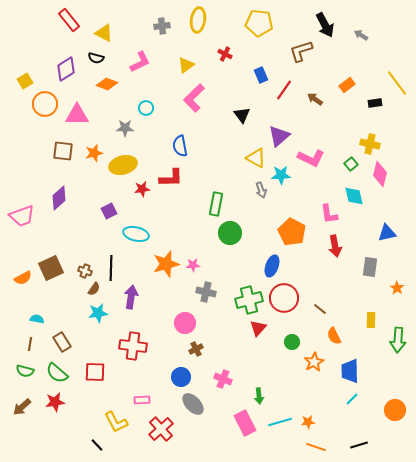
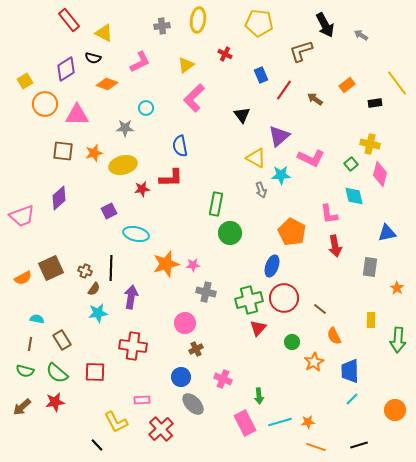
black semicircle at (96, 58): moved 3 px left
brown rectangle at (62, 342): moved 2 px up
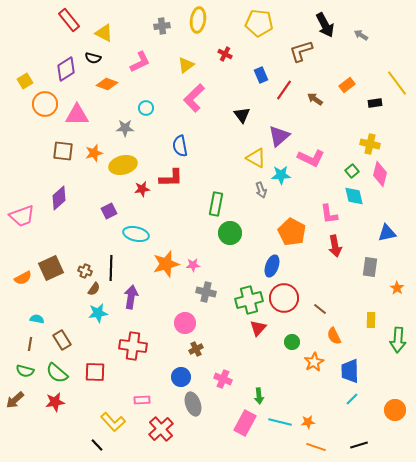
green square at (351, 164): moved 1 px right, 7 px down
gray ellipse at (193, 404): rotated 25 degrees clockwise
brown arrow at (22, 407): moved 7 px left, 7 px up
yellow L-shape at (116, 422): moved 3 px left; rotated 15 degrees counterclockwise
cyan line at (280, 422): rotated 30 degrees clockwise
pink rectangle at (245, 423): rotated 55 degrees clockwise
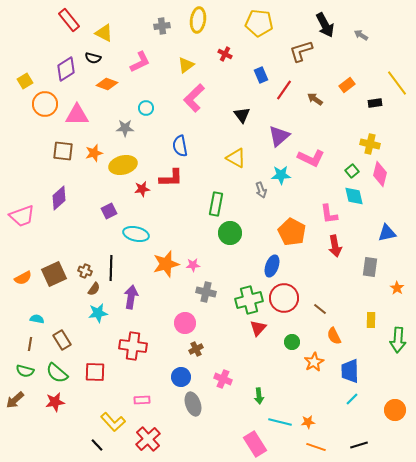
yellow triangle at (256, 158): moved 20 px left
brown square at (51, 268): moved 3 px right, 6 px down
pink rectangle at (245, 423): moved 10 px right, 21 px down; rotated 60 degrees counterclockwise
red cross at (161, 429): moved 13 px left, 10 px down
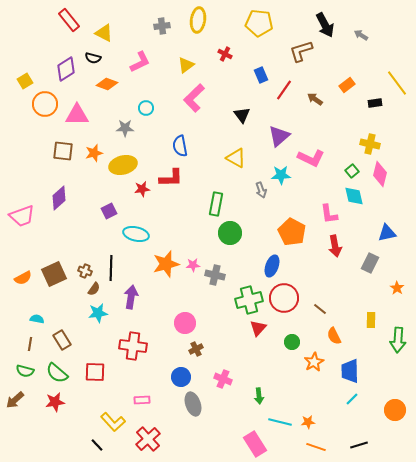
gray rectangle at (370, 267): moved 4 px up; rotated 18 degrees clockwise
gray cross at (206, 292): moved 9 px right, 17 px up
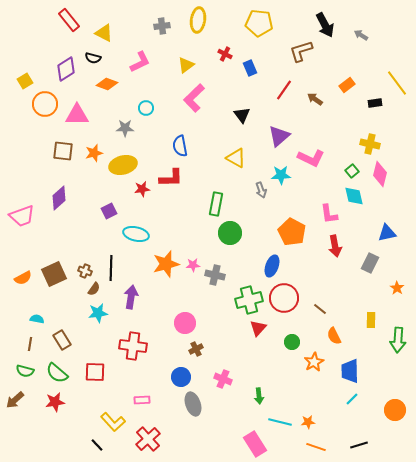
blue rectangle at (261, 75): moved 11 px left, 7 px up
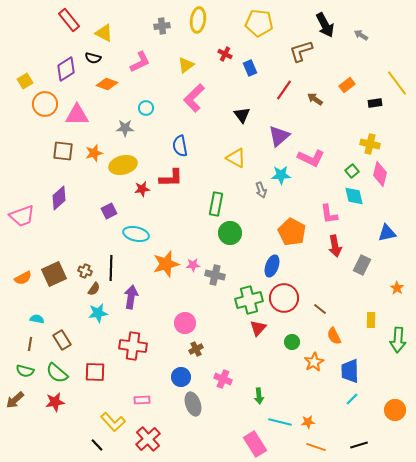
gray rectangle at (370, 263): moved 8 px left, 2 px down
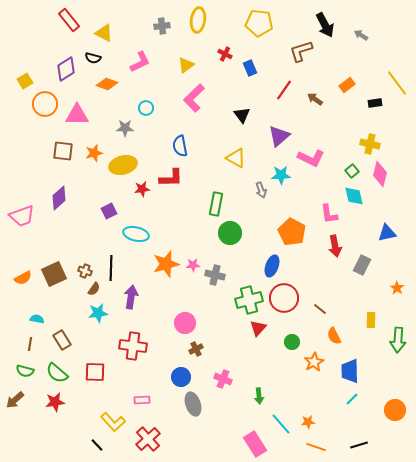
cyan line at (280, 422): moved 1 px right, 2 px down; rotated 35 degrees clockwise
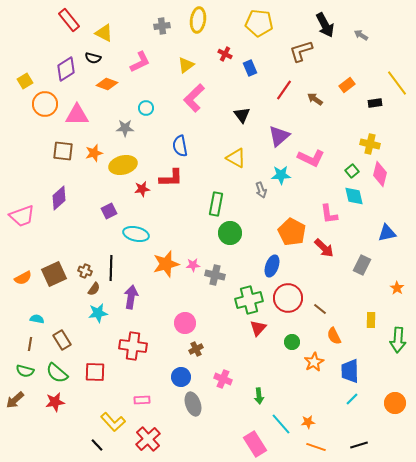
red arrow at (335, 246): moved 11 px left, 2 px down; rotated 35 degrees counterclockwise
red circle at (284, 298): moved 4 px right
orange circle at (395, 410): moved 7 px up
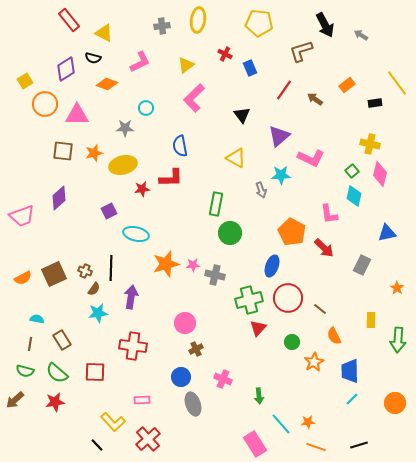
cyan diamond at (354, 196): rotated 25 degrees clockwise
